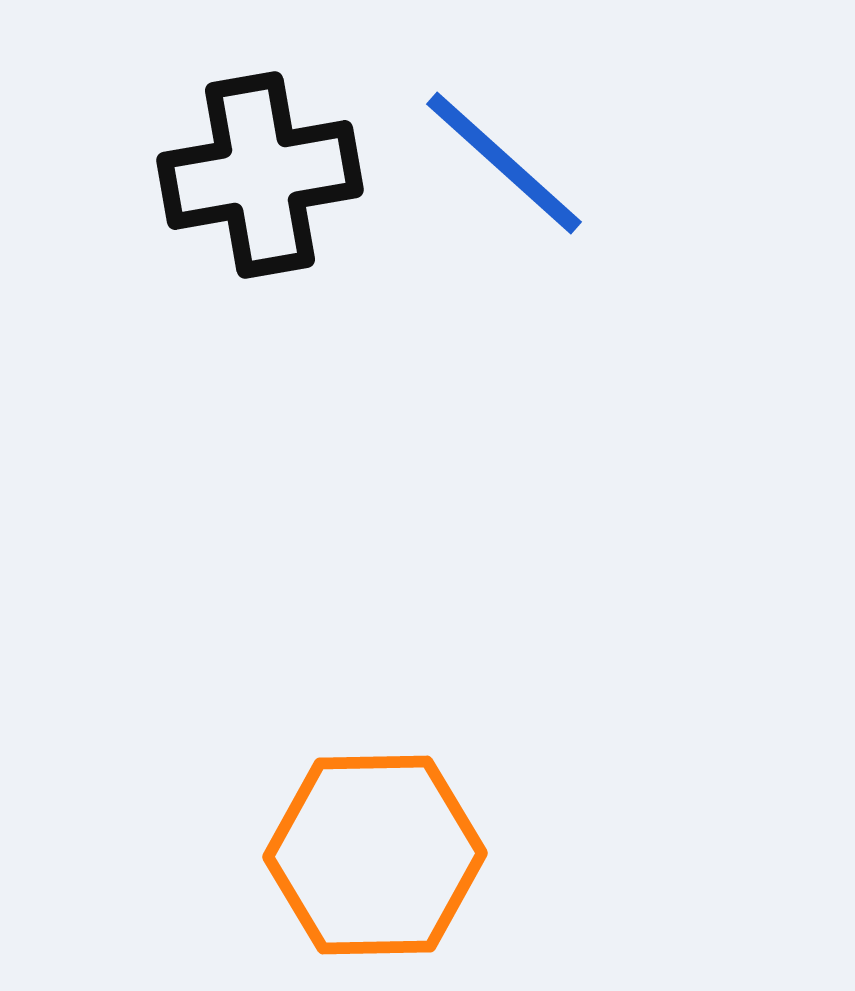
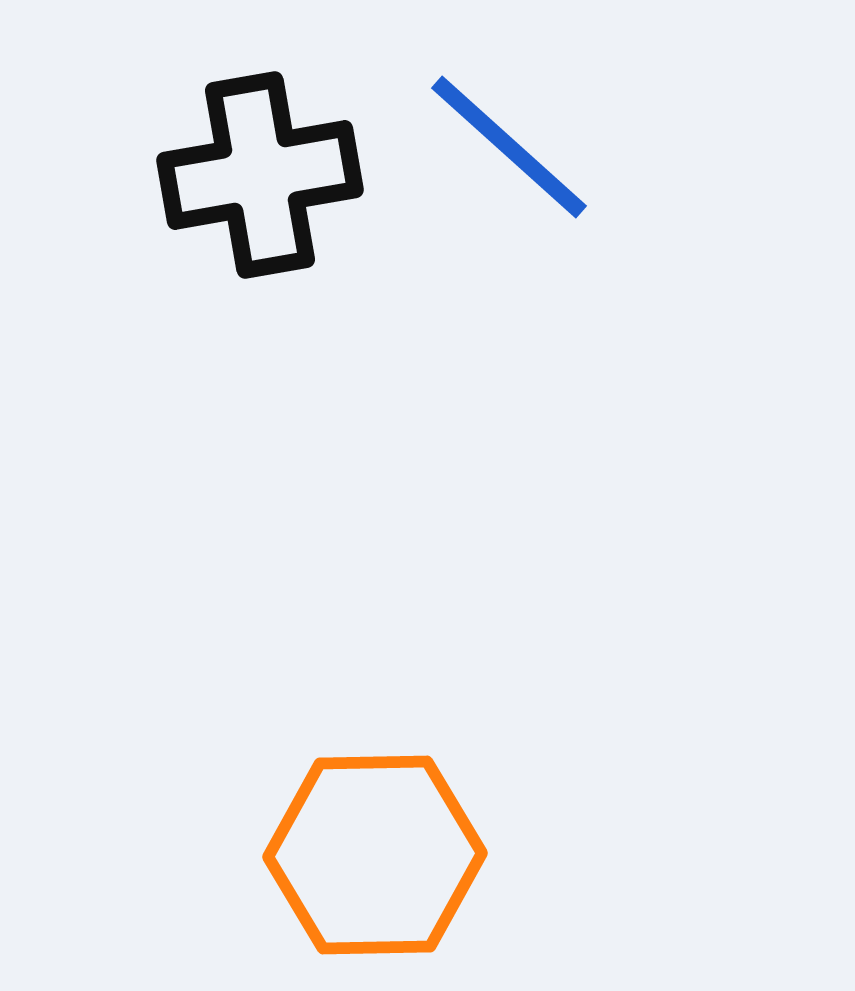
blue line: moved 5 px right, 16 px up
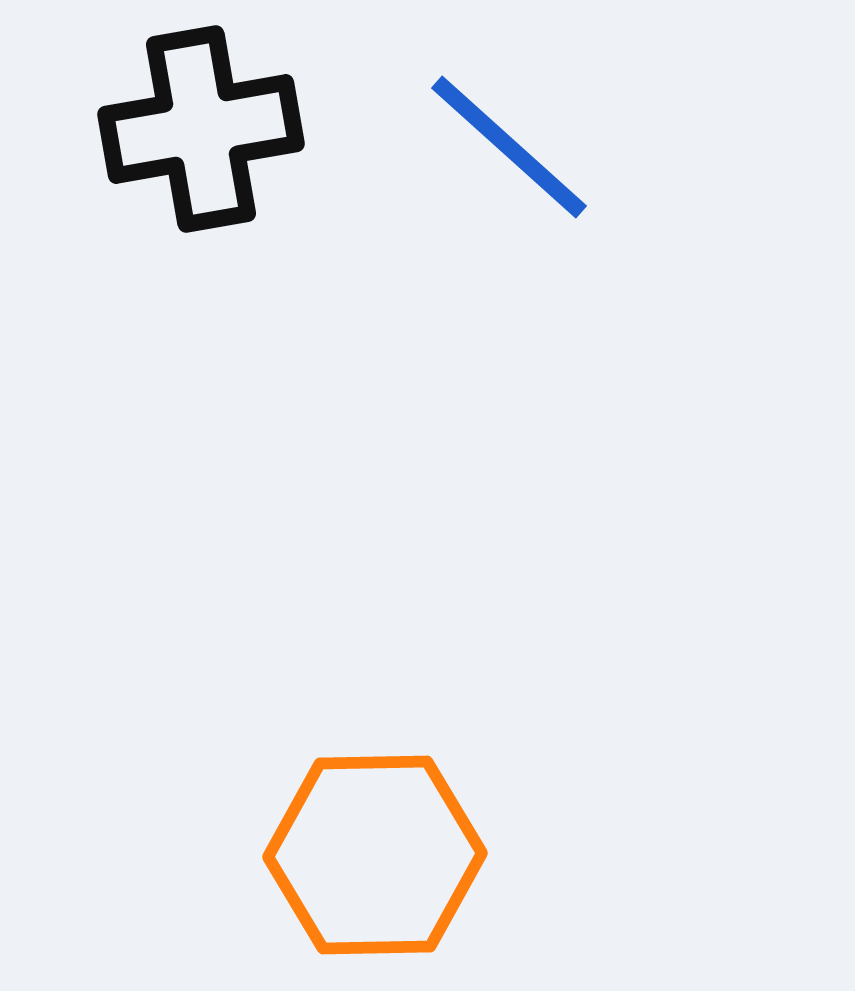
black cross: moved 59 px left, 46 px up
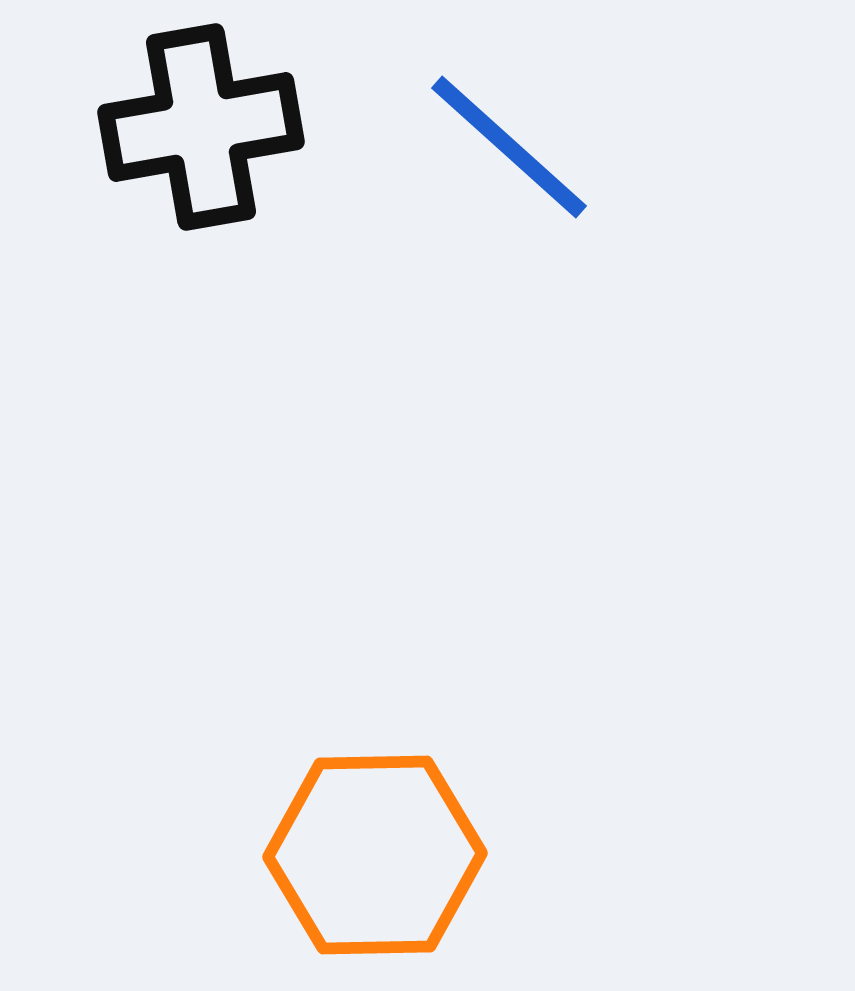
black cross: moved 2 px up
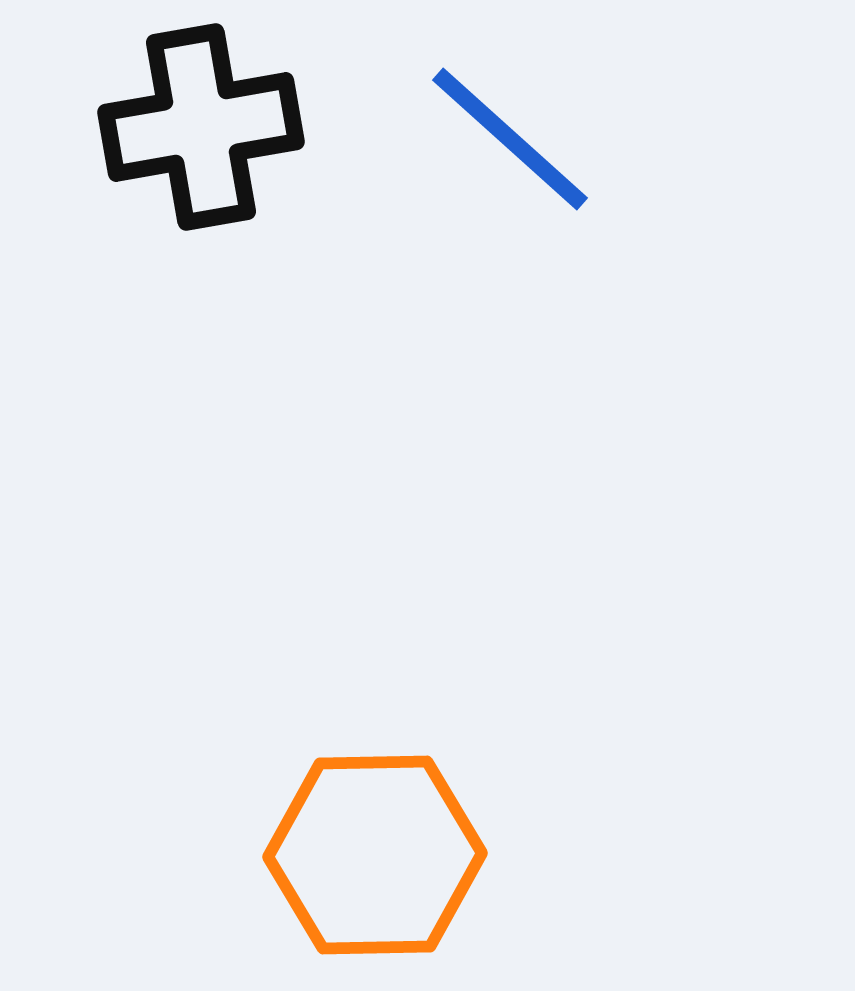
blue line: moved 1 px right, 8 px up
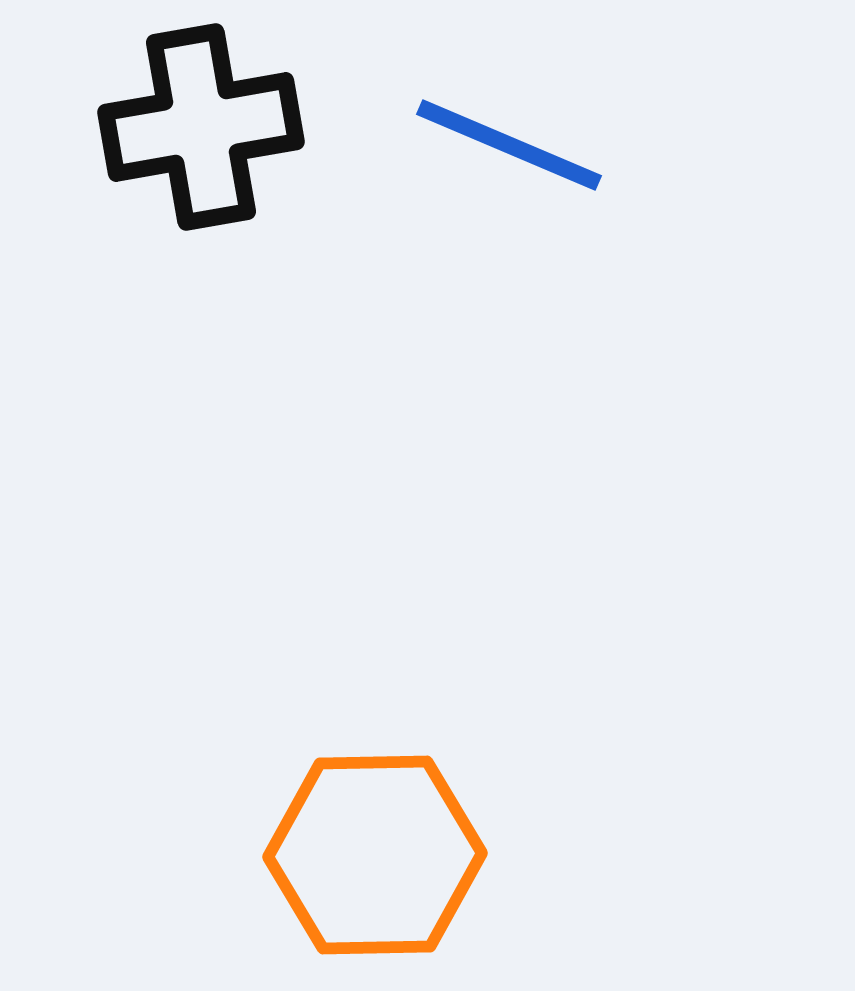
blue line: moved 1 px left, 6 px down; rotated 19 degrees counterclockwise
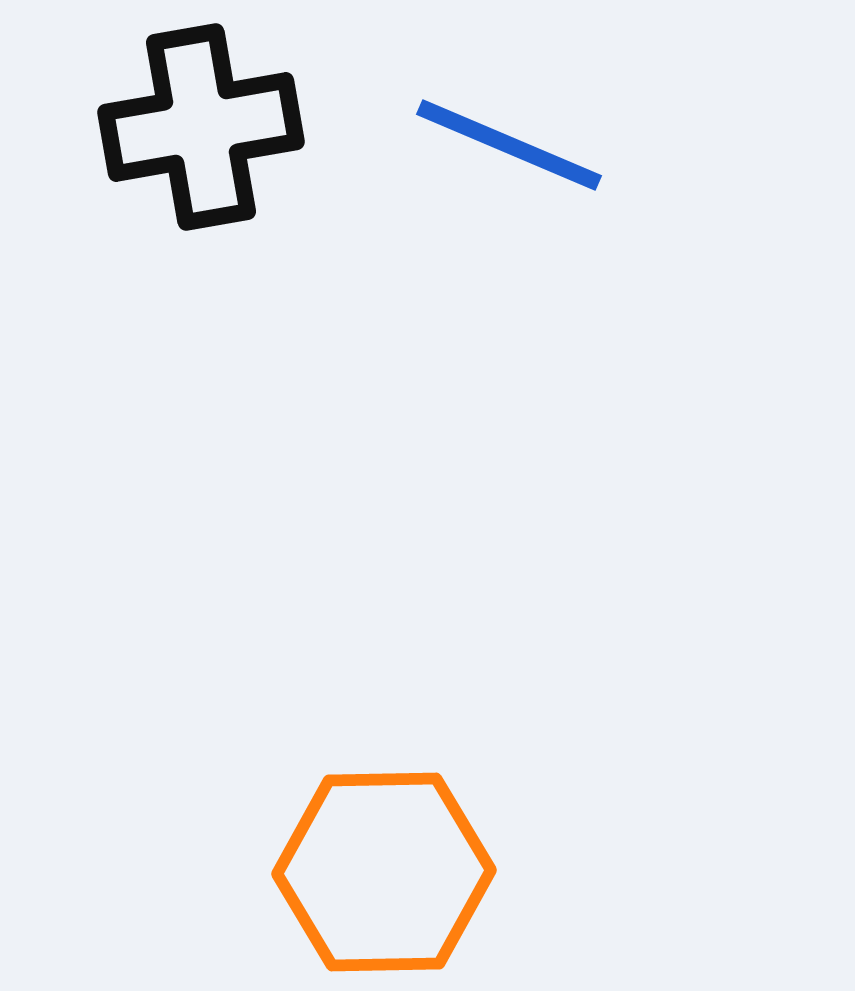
orange hexagon: moved 9 px right, 17 px down
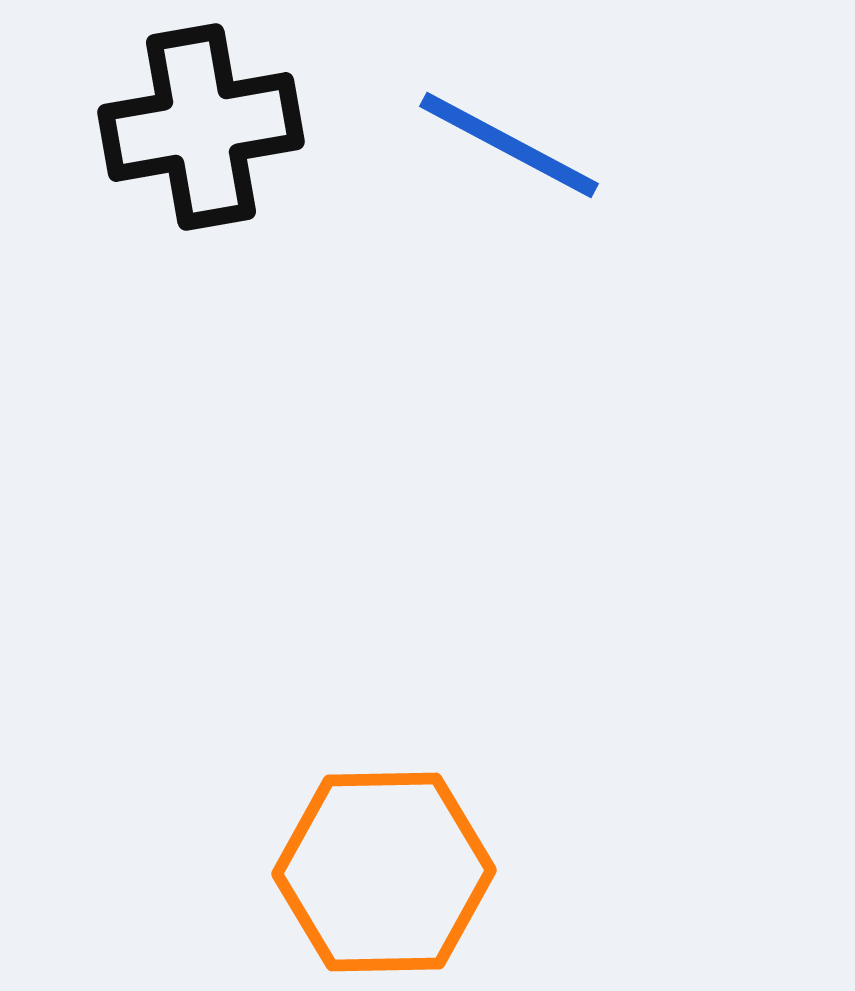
blue line: rotated 5 degrees clockwise
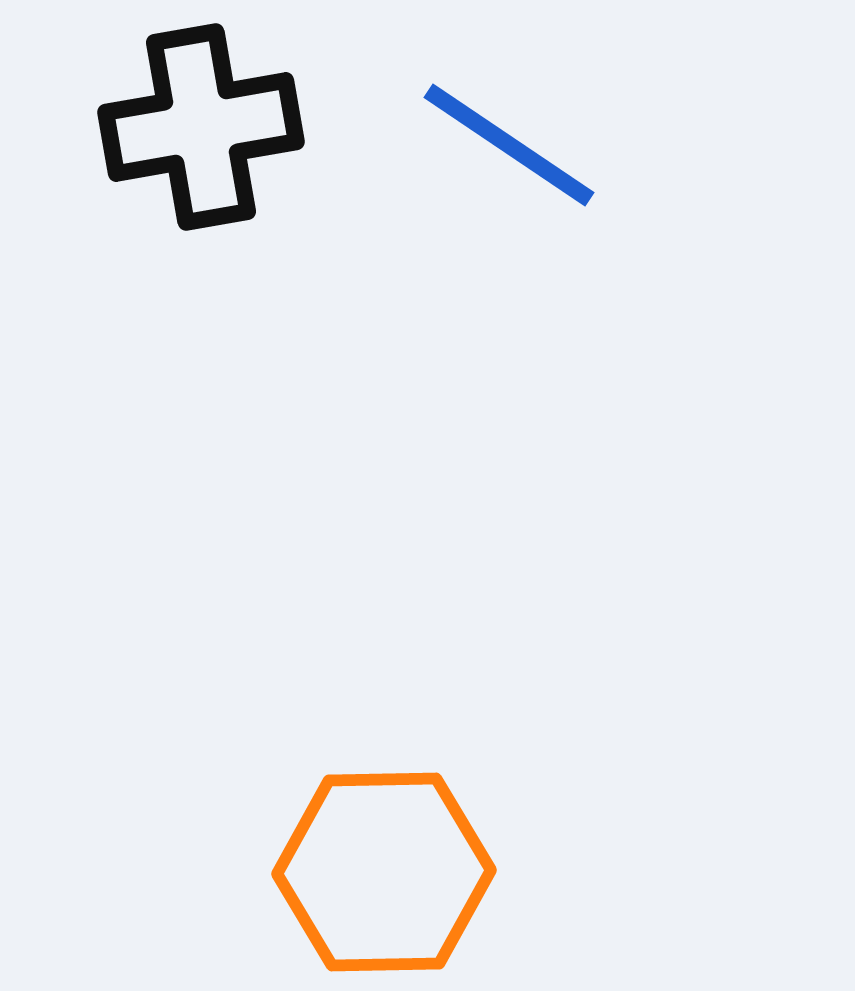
blue line: rotated 6 degrees clockwise
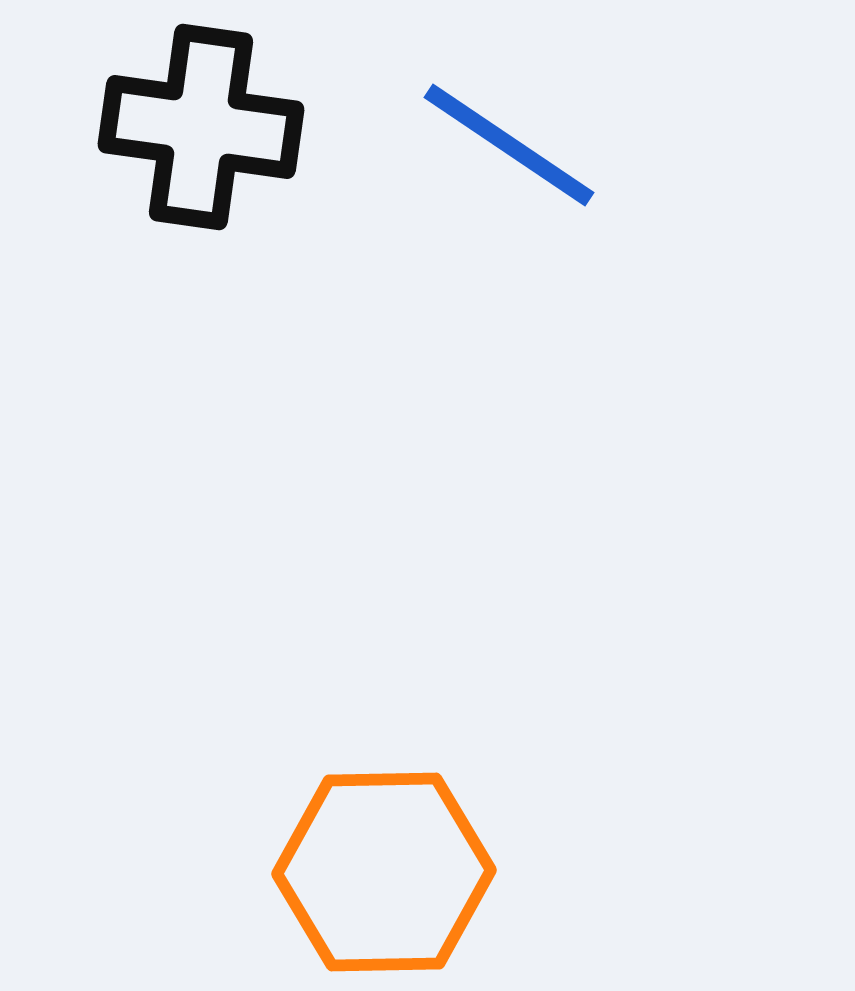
black cross: rotated 18 degrees clockwise
